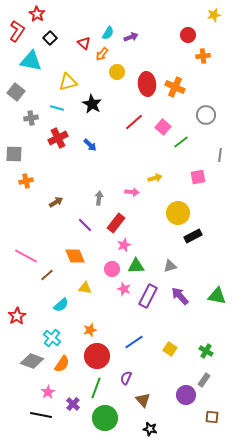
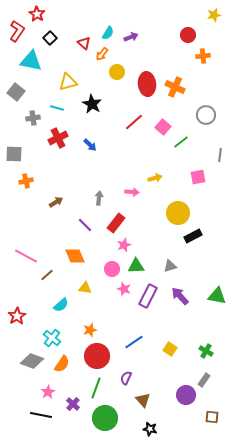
gray cross at (31, 118): moved 2 px right
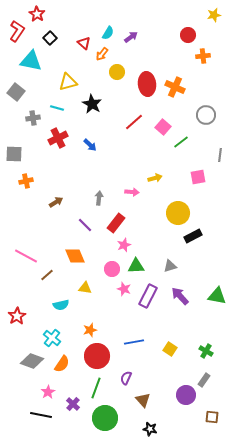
purple arrow at (131, 37): rotated 16 degrees counterclockwise
cyan semicircle at (61, 305): rotated 28 degrees clockwise
blue line at (134, 342): rotated 24 degrees clockwise
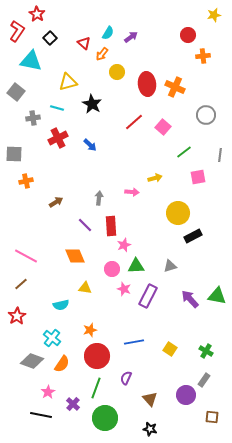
green line at (181, 142): moved 3 px right, 10 px down
red rectangle at (116, 223): moved 5 px left, 3 px down; rotated 42 degrees counterclockwise
brown line at (47, 275): moved 26 px left, 9 px down
purple arrow at (180, 296): moved 10 px right, 3 px down
brown triangle at (143, 400): moved 7 px right, 1 px up
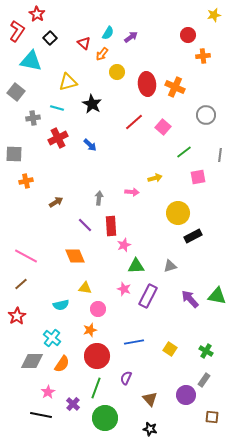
pink circle at (112, 269): moved 14 px left, 40 px down
gray diamond at (32, 361): rotated 20 degrees counterclockwise
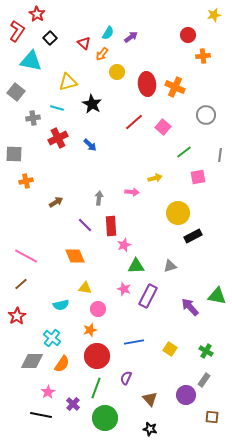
purple arrow at (190, 299): moved 8 px down
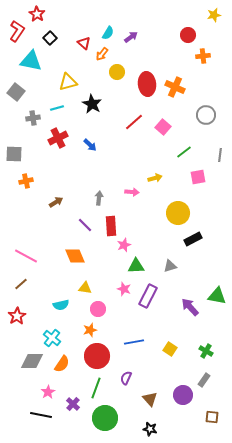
cyan line at (57, 108): rotated 32 degrees counterclockwise
black rectangle at (193, 236): moved 3 px down
purple circle at (186, 395): moved 3 px left
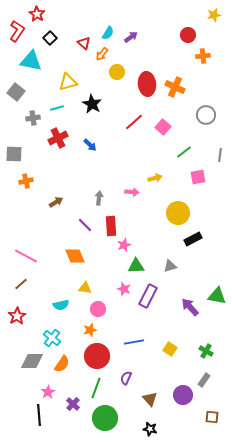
black line at (41, 415): moved 2 px left; rotated 75 degrees clockwise
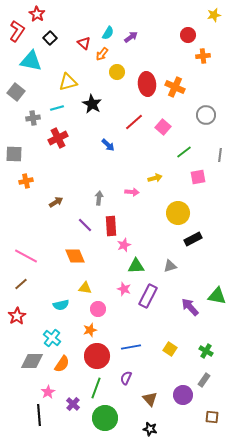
blue arrow at (90, 145): moved 18 px right
blue line at (134, 342): moved 3 px left, 5 px down
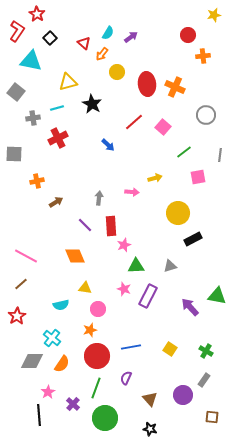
orange cross at (26, 181): moved 11 px right
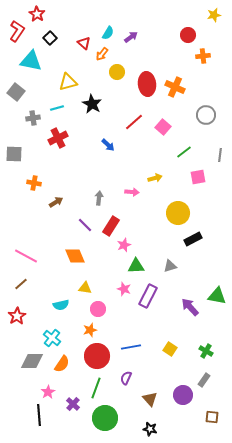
orange cross at (37, 181): moved 3 px left, 2 px down; rotated 24 degrees clockwise
red rectangle at (111, 226): rotated 36 degrees clockwise
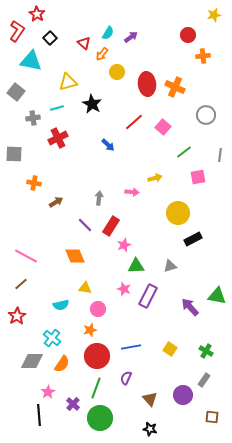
green circle at (105, 418): moved 5 px left
